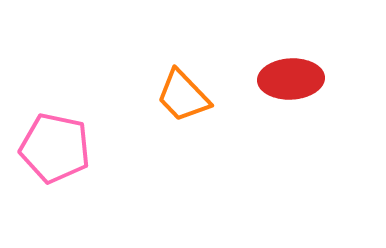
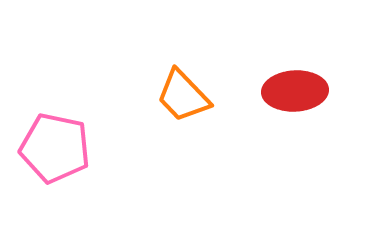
red ellipse: moved 4 px right, 12 px down
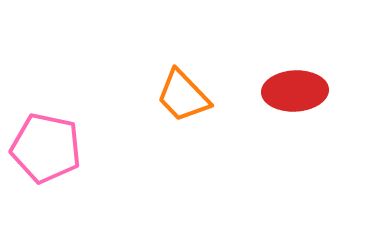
pink pentagon: moved 9 px left
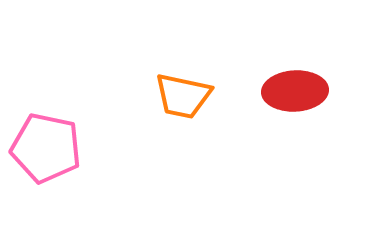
orange trapezoid: rotated 34 degrees counterclockwise
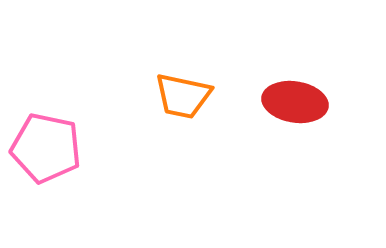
red ellipse: moved 11 px down; rotated 12 degrees clockwise
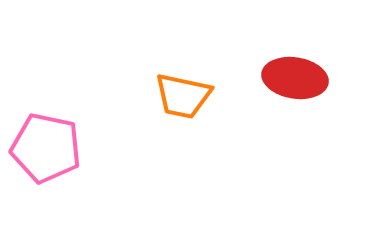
red ellipse: moved 24 px up
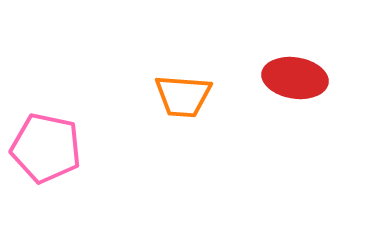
orange trapezoid: rotated 8 degrees counterclockwise
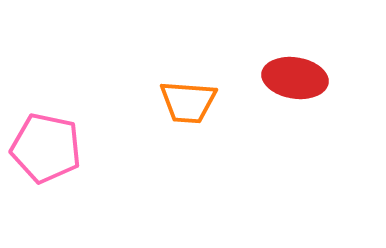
orange trapezoid: moved 5 px right, 6 px down
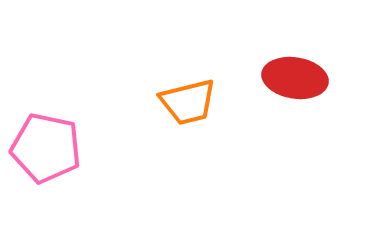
orange trapezoid: rotated 18 degrees counterclockwise
